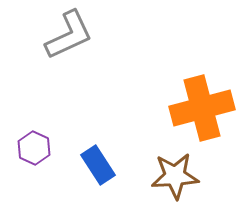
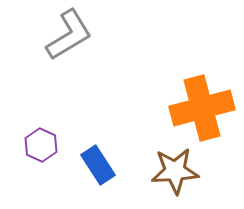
gray L-shape: rotated 6 degrees counterclockwise
purple hexagon: moved 7 px right, 3 px up
brown star: moved 5 px up
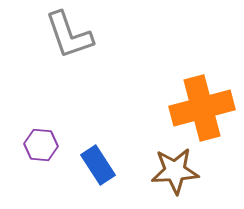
gray L-shape: rotated 102 degrees clockwise
purple hexagon: rotated 20 degrees counterclockwise
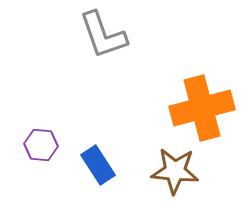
gray L-shape: moved 34 px right
brown star: rotated 9 degrees clockwise
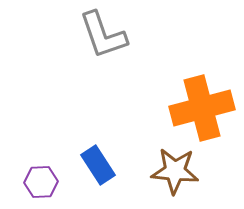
purple hexagon: moved 37 px down; rotated 8 degrees counterclockwise
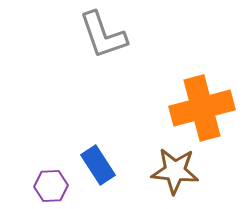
purple hexagon: moved 10 px right, 4 px down
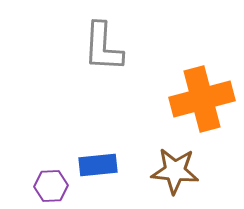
gray L-shape: moved 12 px down; rotated 22 degrees clockwise
orange cross: moved 9 px up
blue rectangle: rotated 63 degrees counterclockwise
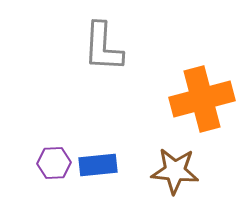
purple hexagon: moved 3 px right, 23 px up
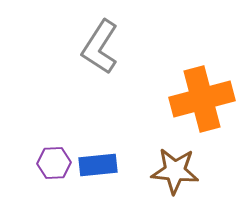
gray L-shape: moved 3 px left; rotated 30 degrees clockwise
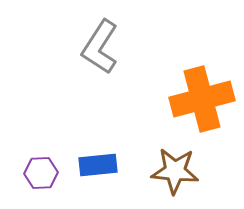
purple hexagon: moved 13 px left, 10 px down
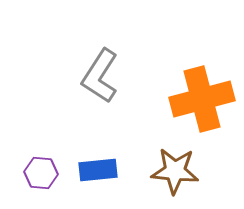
gray L-shape: moved 29 px down
blue rectangle: moved 5 px down
purple hexagon: rotated 8 degrees clockwise
